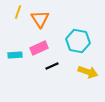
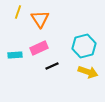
cyan hexagon: moved 6 px right, 5 px down; rotated 25 degrees counterclockwise
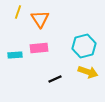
pink rectangle: rotated 18 degrees clockwise
black line: moved 3 px right, 13 px down
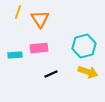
black line: moved 4 px left, 5 px up
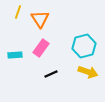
pink rectangle: moved 2 px right; rotated 48 degrees counterclockwise
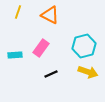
orange triangle: moved 10 px right, 4 px up; rotated 30 degrees counterclockwise
